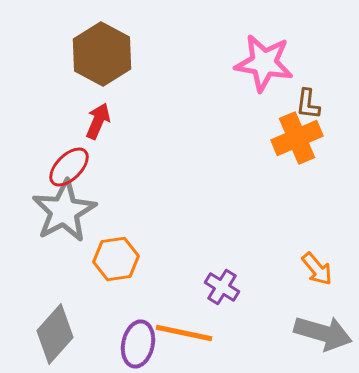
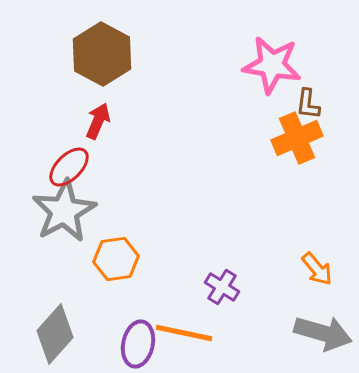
pink star: moved 8 px right, 2 px down
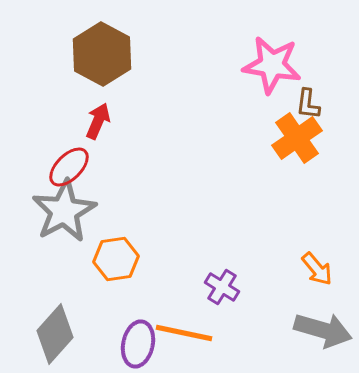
orange cross: rotated 12 degrees counterclockwise
gray arrow: moved 3 px up
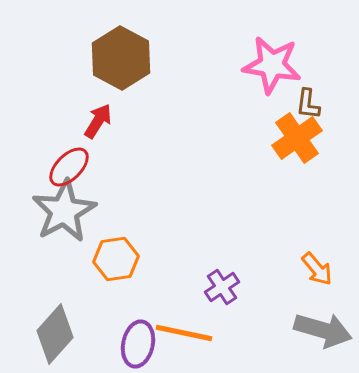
brown hexagon: moved 19 px right, 4 px down
red arrow: rotated 9 degrees clockwise
purple cross: rotated 24 degrees clockwise
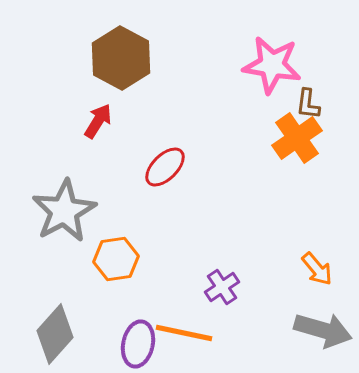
red ellipse: moved 96 px right
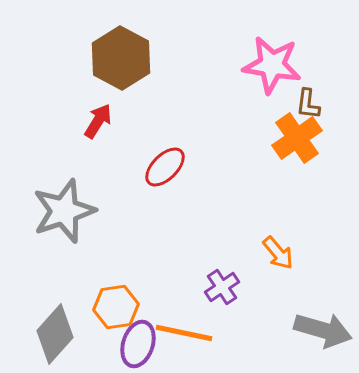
gray star: rotated 10 degrees clockwise
orange hexagon: moved 48 px down
orange arrow: moved 39 px left, 16 px up
purple ellipse: rotated 6 degrees clockwise
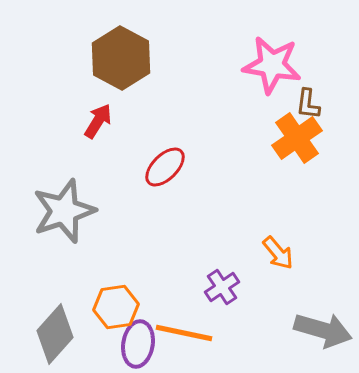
purple ellipse: rotated 9 degrees counterclockwise
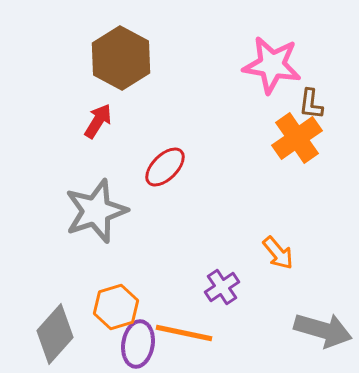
brown L-shape: moved 3 px right
gray star: moved 32 px right
orange hexagon: rotated 9 degrees counterclockwise
